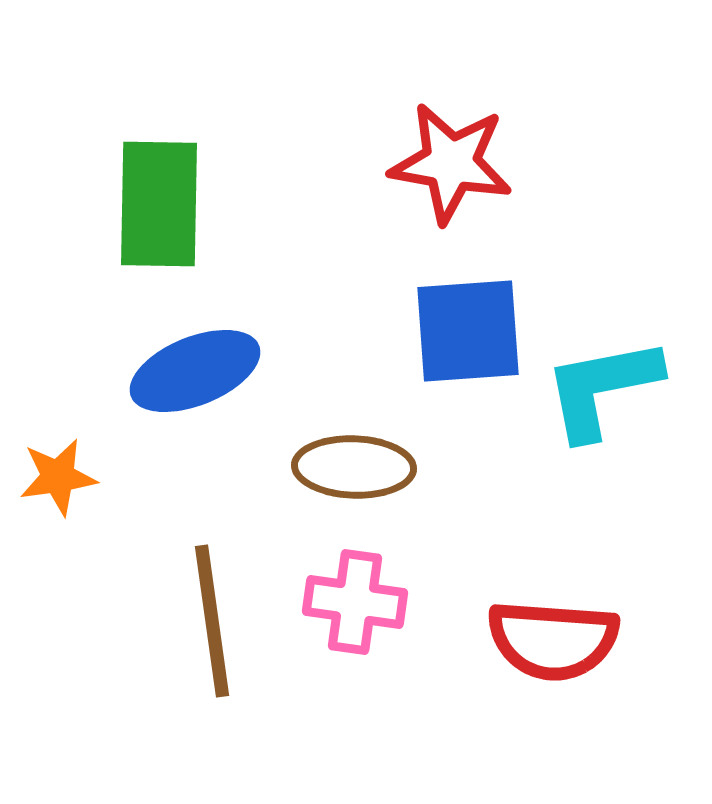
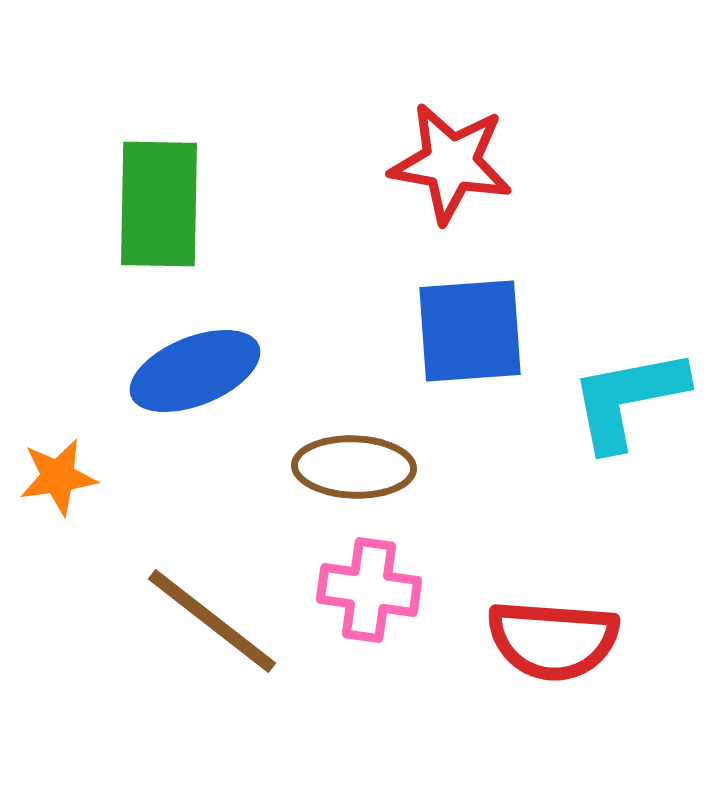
blue square: moved 2 px right
cyan L-shape: moved 26 px right, 11 px down
pink cross: moved 14 px right, 12 px up
brown line: rotated 44 degrees counterclockwise
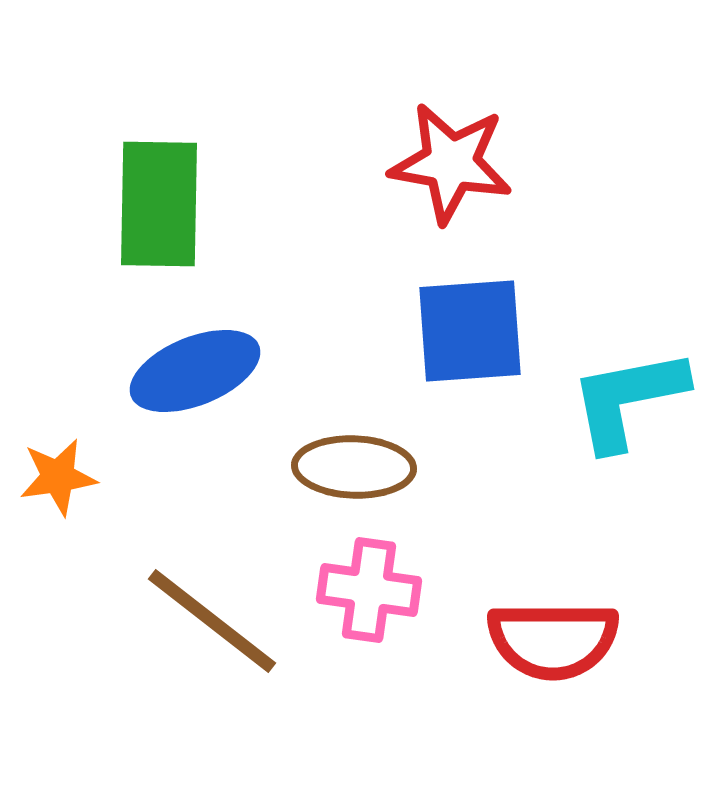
red semicircle: rotated 4 degrees counterclockwise
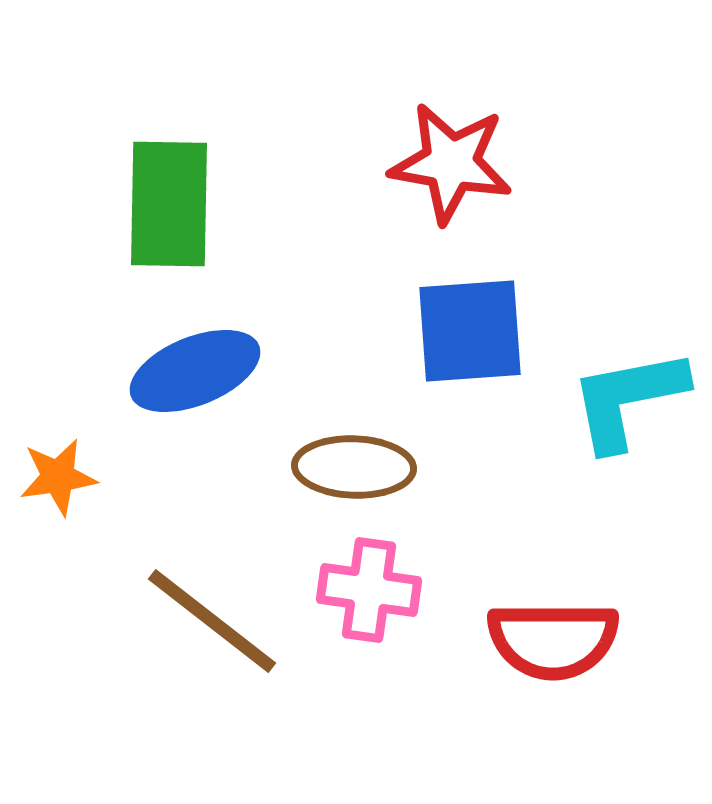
green rectangle: moved 10 px right
